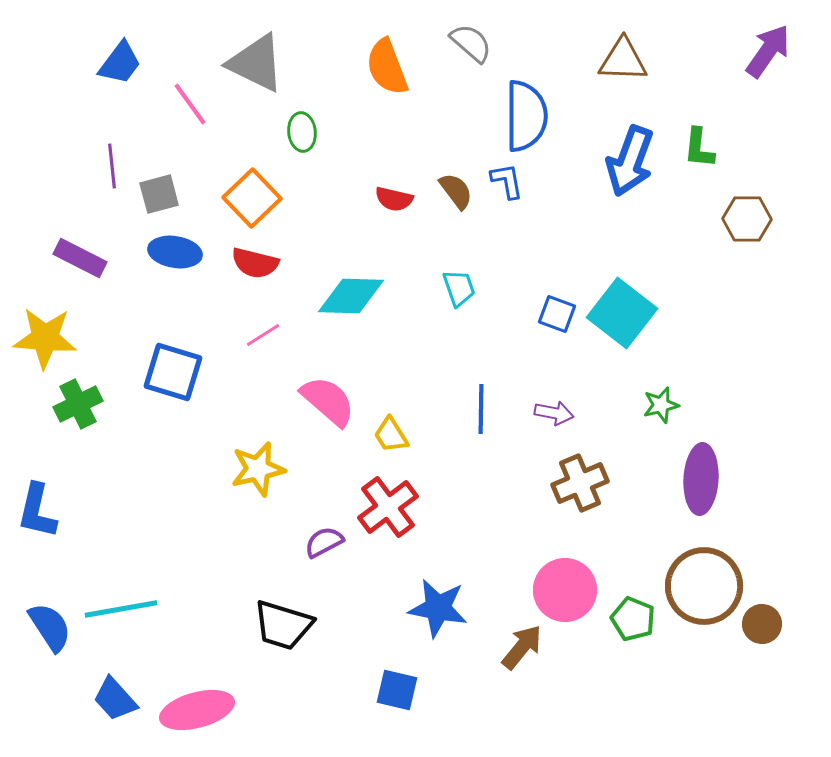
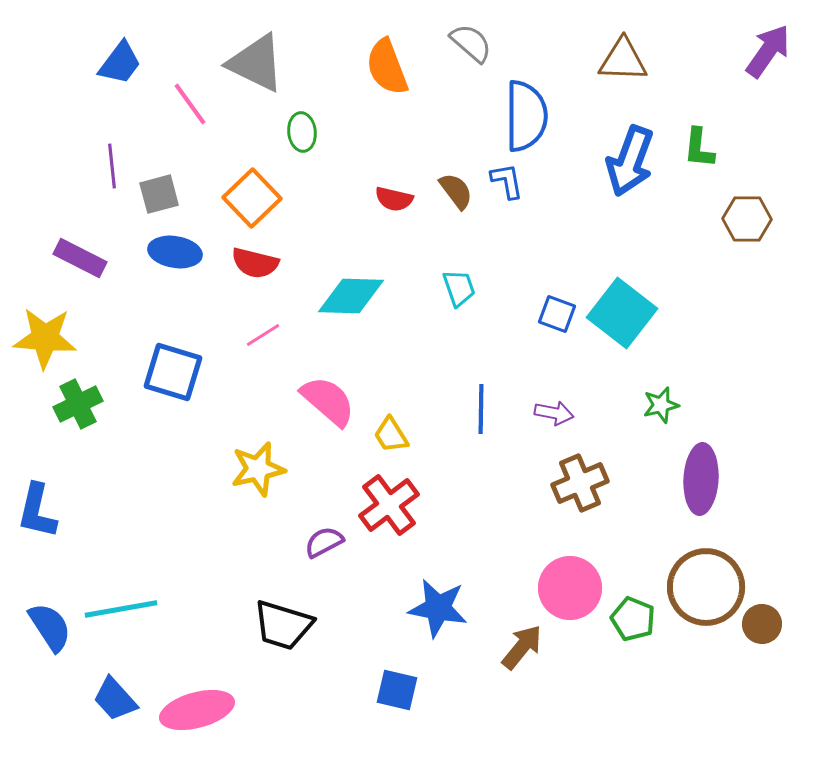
red cross at (388, 507): moved 1 px right, 2 px up
brown circle at (704, 586): moved 2 px right, 1 px down
pink circle at (565, 590): moved 5 px right, 2 px up
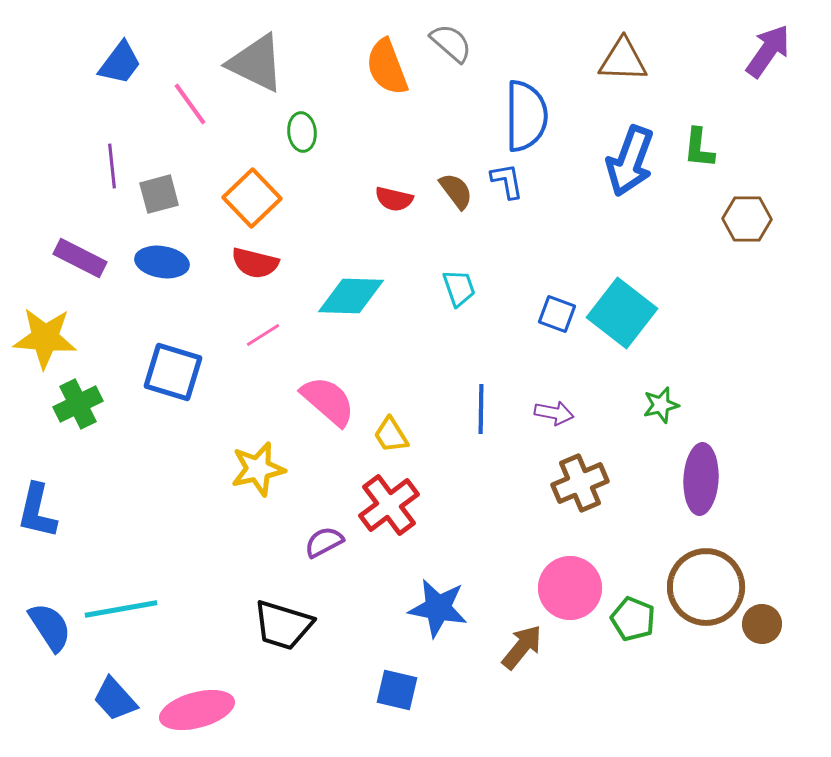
gray semicircle at (471, 43): moved 20 px left
blue ellipse at (175, 252): moved 13 px left, 10 px down
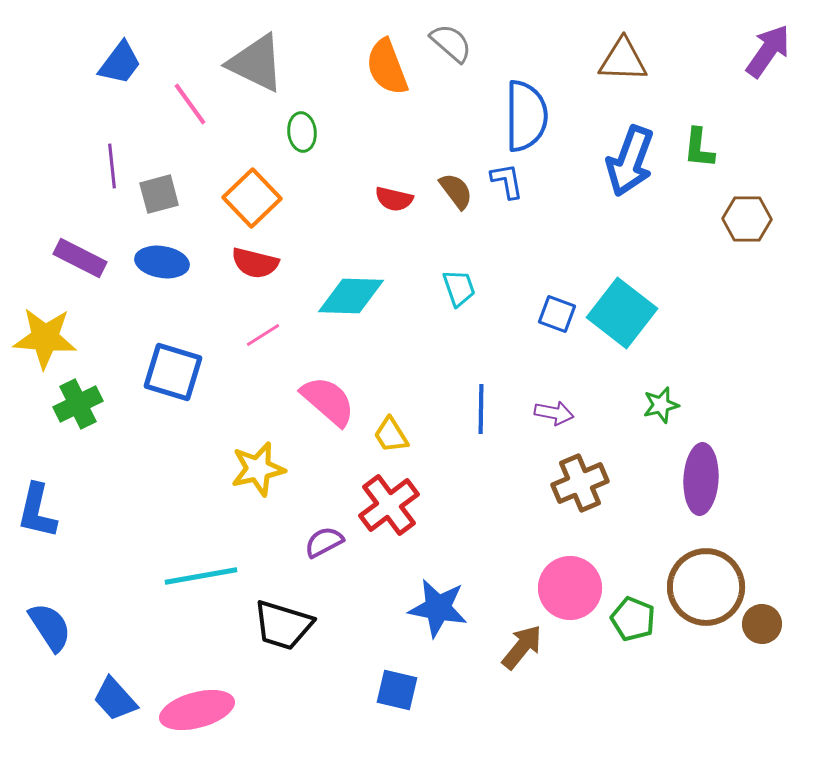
cyan line at (121, 609): moved 80 px right, 33 px up
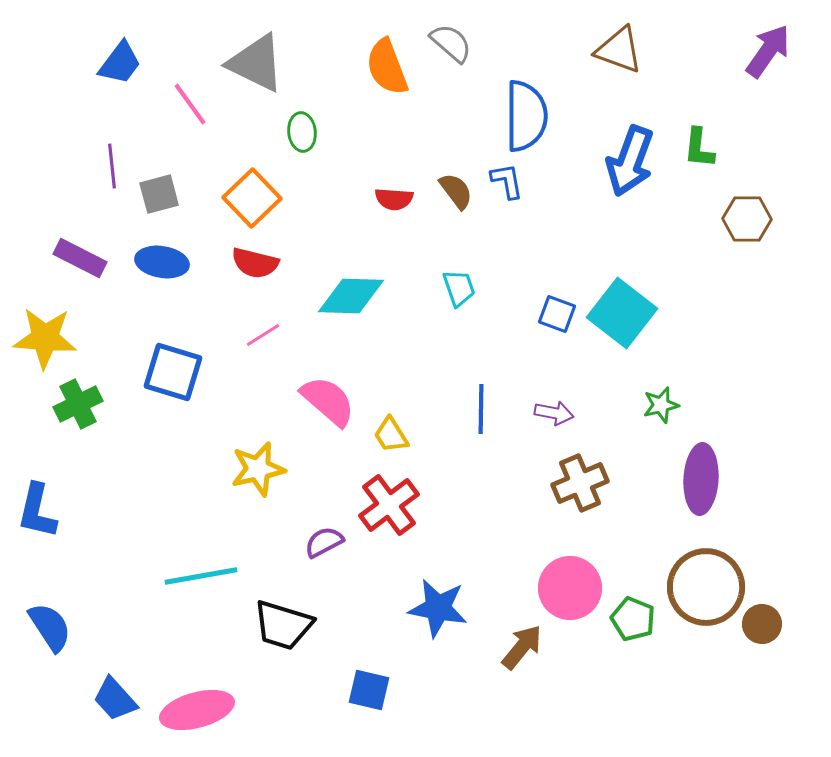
brown triangle at (623, 60): moved 4 px left, 10 px up; rotated 18 degrees clockwise
red semicircle at (394, 199): rotated 9 degrees counterclockwise
blue square at (397, 690): moved 28 px left
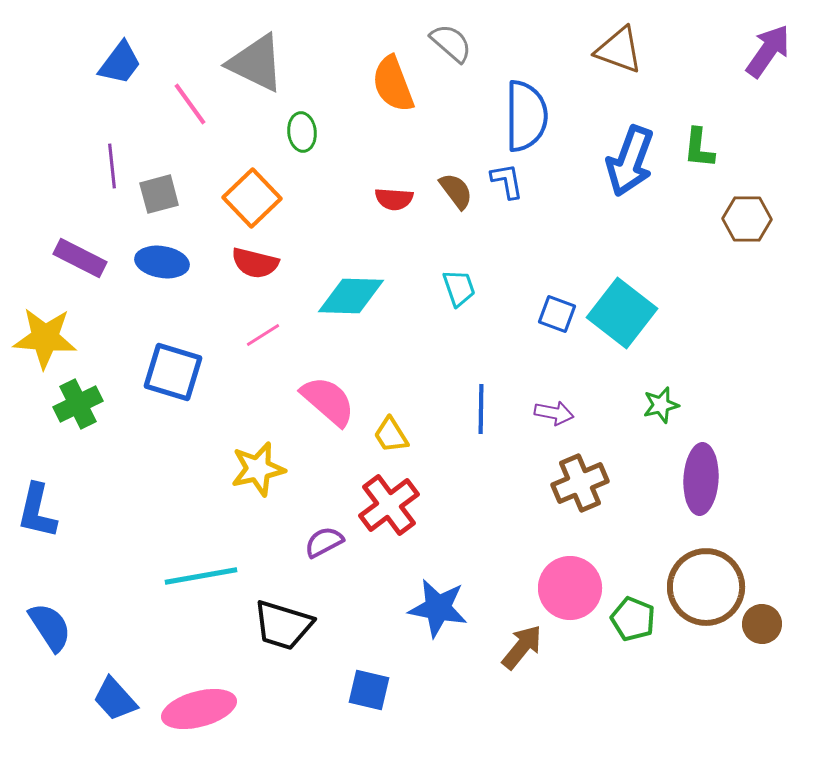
orange semicircle at (387, 67): moved 6 px right, 17 px down
pink ellipse at (197, 710): moved 2 px right, 1 px up
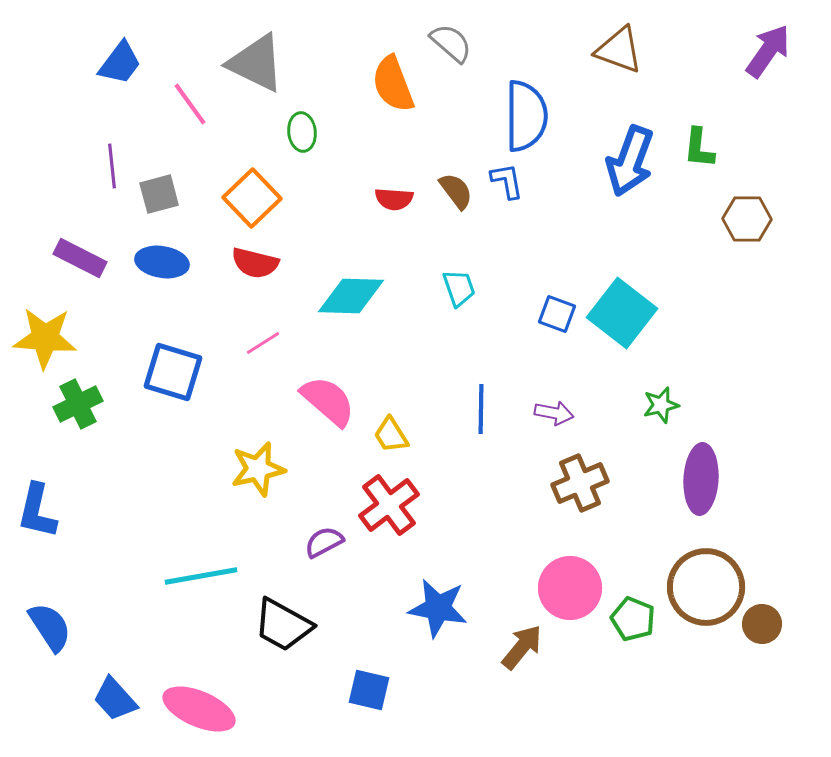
pink line at (263, 335): moved 8 px down
black trapezoid at (283, 625): rotated 12 degrees clockwise
pink ellipse at (199, 709): rotated 38 degrees clockwise
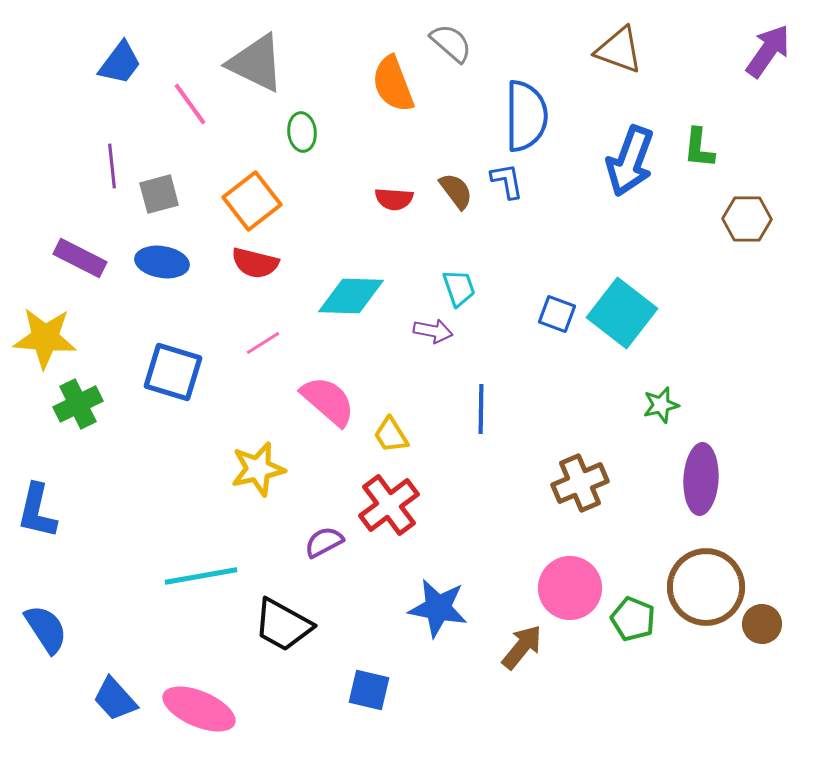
orange square at (252, 198): moved 3 px down; rotated 6 degrees clockwise
purple arrow at (554, 413): moved 121 px left, 82 px up
blue semicircle at (50, 627): moved 4 px left, 2 px down
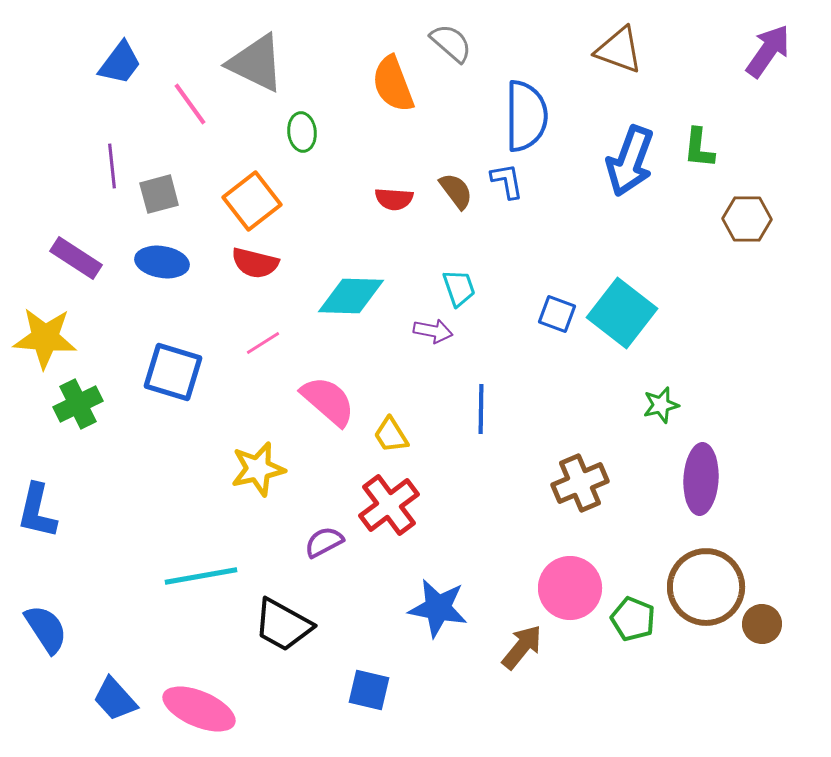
purple rectangle at (80, 258): moved 4 px left; rotated 6 degrees clockwise
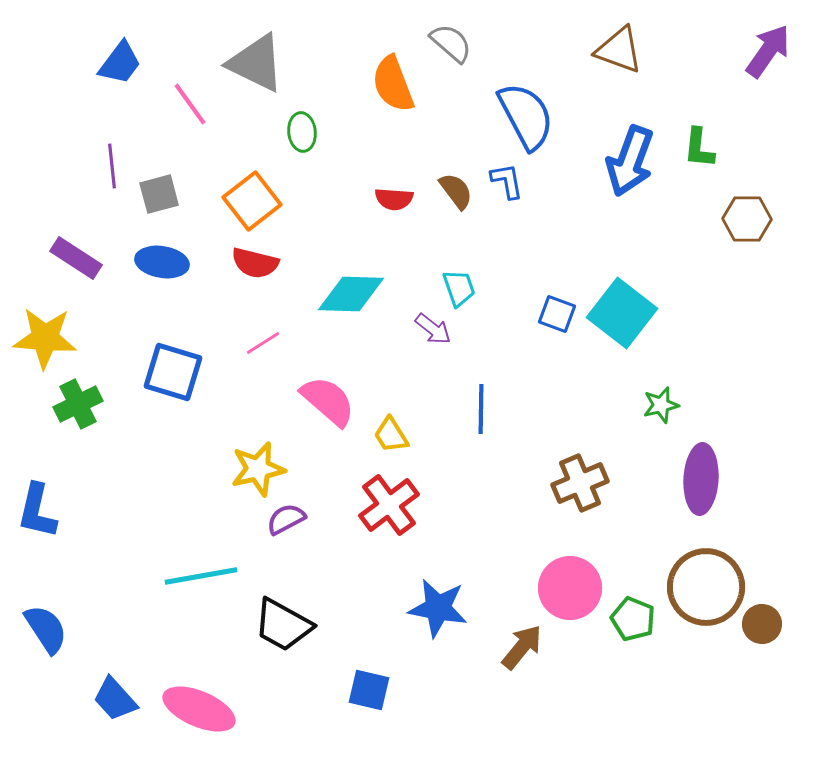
blue semicircle at (526, 116): rotated 28 degrees counterclockwise
cyan diamond at (351, 296): moved 2 px up
purple arrow at (433, 331): moved 2 px up; rotated 27 degrees clockwise
purple semicircle at (324, 542): moved 38 px left, 23 px up
